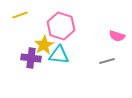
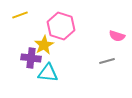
cyan triangle: moved 11 px left, 18 px down
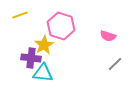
pink semicircle: moved 9 px left
gray line: moved 8 px right, 3 px down; rotated 28 degrees counterclockwise
cyan triangle: moved 5 px left
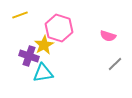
pink hexagon: moved 2 px left, 2 px down
purple cross: moved 2 px left, 2 px up; rotated 12 degrees clockwise
cyan triangle: rotated 15 degrees counterclockwise
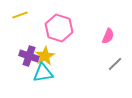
pink semicircle: rotated 84 degrees counterclockwise
yellow star: moved 1 px right, 11 px down
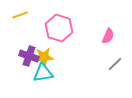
yellow star: moved 1 px left, 1 px down; rotated 24 degrees clockwise
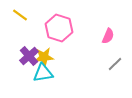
yellow line: rotated 56 degrees clockwise
purple cross: rotated 30 degrees clockwise
